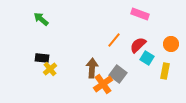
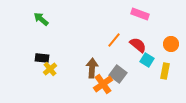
red semicircle: rotated 84 degrees clockwise
cyan square: moved 2 px down
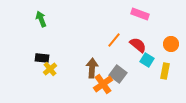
green arrow: rotated 28 degrees clockwise
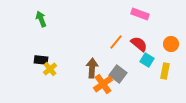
orange line: moved 2 px right, 2 px down
red semicircle: moved 1 px right, 1 px up
black rectangle: moved 1 px left, 2 px down
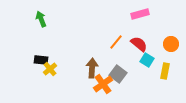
pink rectangle: rotated 36 degrees counterclockwise
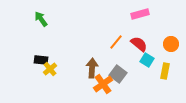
green arrow: rotated 14 degrees counterclockwise
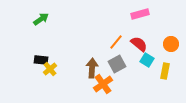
green arrow: rotated 91 degrees clockwise
gray square: moved 1 px left, 10 px up; rotated 24 degrees clockwise
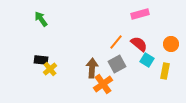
green arrow: rotated 91 degrees counterclockwise
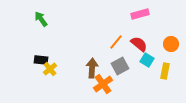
gray square: moved 3 px right, 2 px down
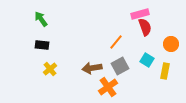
red semicircle: moved 6 px right, 17 px up; rotated 30 degrees clockwise
black rectangle: moved 1 px right, 15 px up
brown arrow: rotated 102 degrees counterclockwise
orange cross: moved 5 px right, 3 px down
